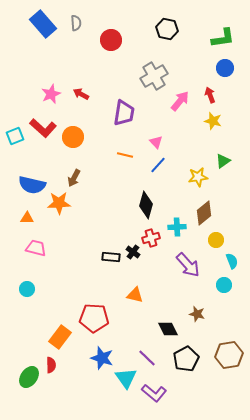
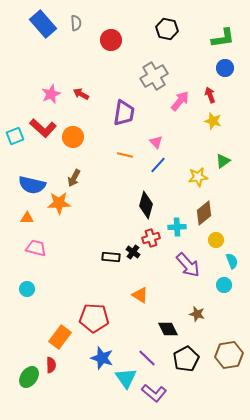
orange triangle at (135, 295): moved 5 px right; rotated 18 degrees clockwise
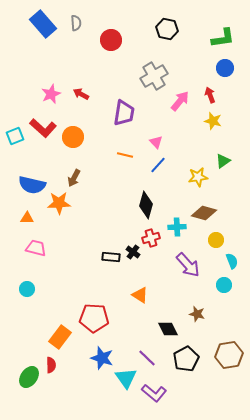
brown diamond at (204, 213): rotated 55 degrees clockwise
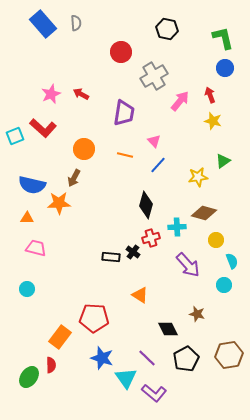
green L-shape at (223, 38): rotated 95 degrees counterclockwise
red circle at (111, 40): moved 10 px right, 12 px down
orange circle at (73, 137): moved 11 px right, 12 px down
pink triangle at (156, 142): moved 2 px left, 1 px up
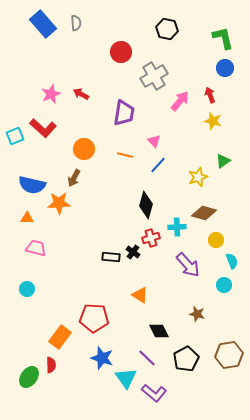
yellow star at (198, 177): rotated 12 degrees counterclockwise
black diamond at (168, 329): moved 9 px left, 2 px down
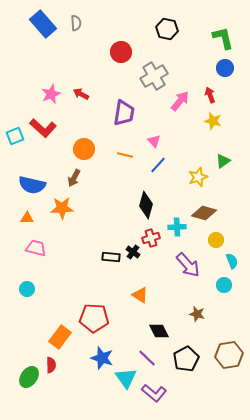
orange star at (59, 203): moved 3 px right, 5 px down
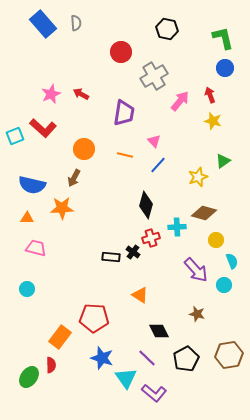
purple arrow at (188, 265): moved 8 px right, 5 px down
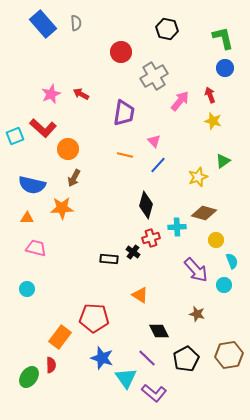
orange circle at (84, 149): moved 16 px left
black rectangle at (111, 257): moved 2 px left, 2 px down
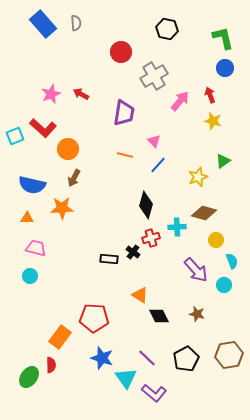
cyan circle at (27, 289): moved 3 px right, 13 px up
black diamond at (159, 331): moved 15 px up
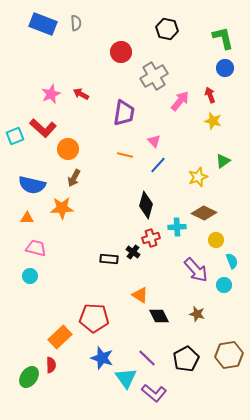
blue rectangle at (43, 24): rotated 28 degrees counterclockwise
brown diamond at (204, 213): rotated 10 degrees clockwise
orange rectangle at (60, 337): rotated 10 degrees clockwise
